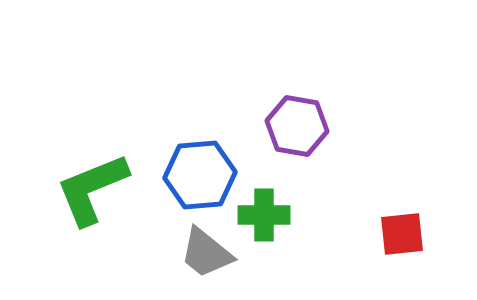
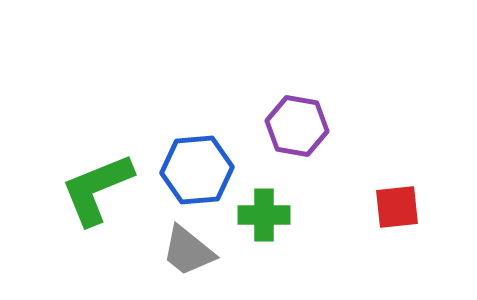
blue hexagon: moved 3 px left, 5 px up
green L-shape: moved 5 px right
red square: moved 5 px left, 27 px up
gray trapezoid: moved 18 px left, 2 px up
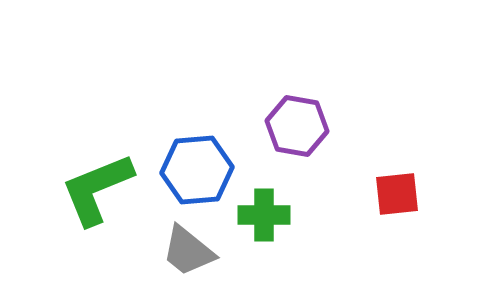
red square: moved 13 px up
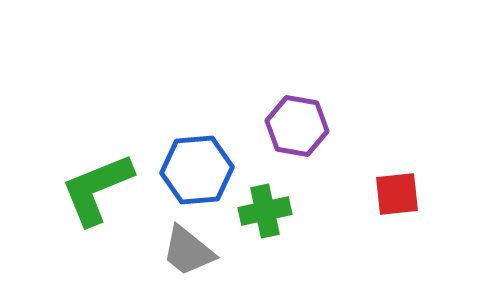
green cross: moved 1 px right, 4 px up; rotated 12 degrees counterclockwise
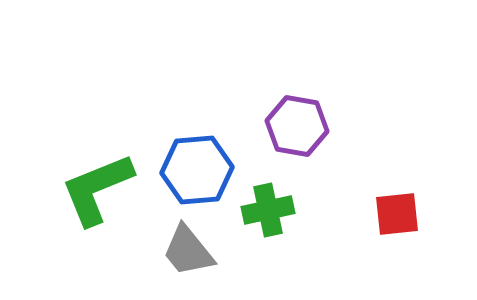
red square: moved 20 px down
green cross: moved 3 px right, 1 px up
gray trapezoid: rotated 12 degrees clockwise
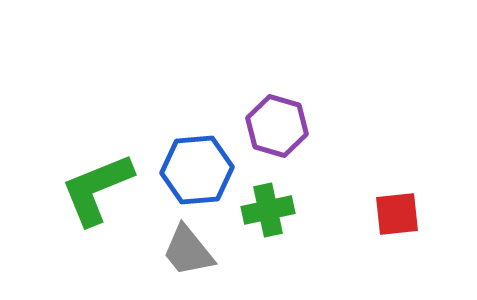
purple hexagon: moved 20 px left; rotated 6 degrees clockwise
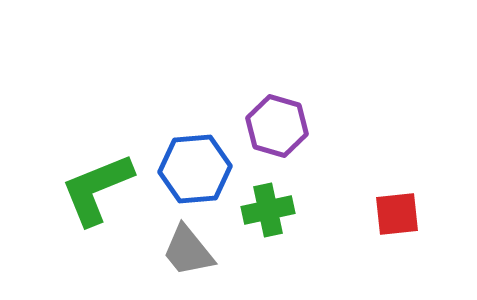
blue hexagon: moved 2 px left, 1 px up
